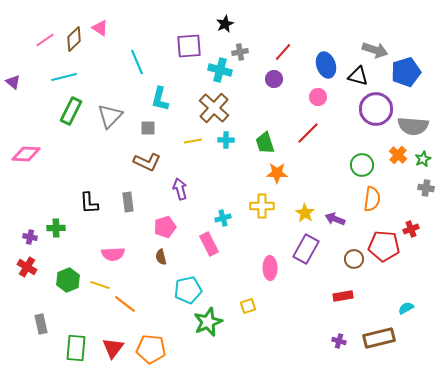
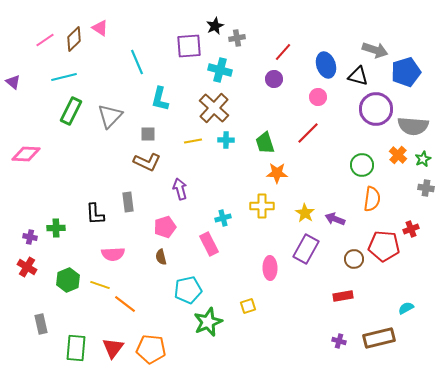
black star at (225, 24): moved 10 px left, 2 px down
gray cross at (240, 52): moved 3 px left, 14 px up
gray square at (148, 128): moved 6 px down
black L-shape at (89, 203): moved 6 px right, 11 px down
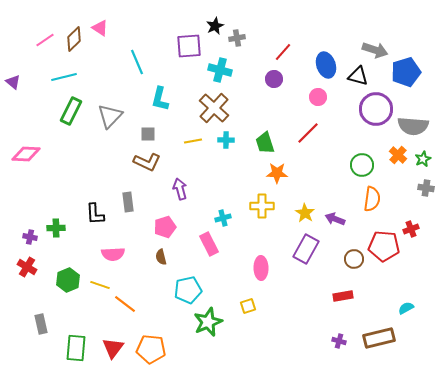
pink ellipse at (270, 268): moved 9 px left
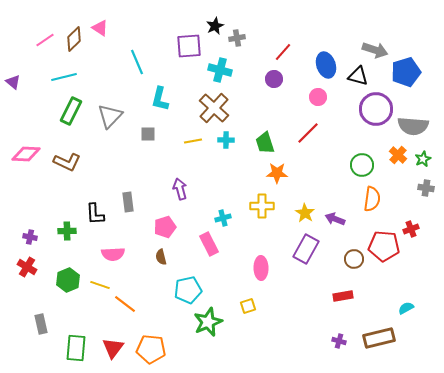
brown L-shape at (147, 162): moved 80 px left
green cross at (56, 228): moved 11 px right, 3 px down
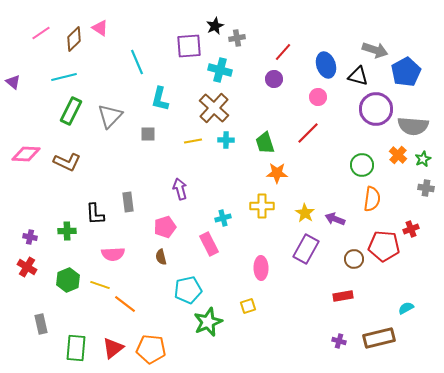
pink line at (45, 40): moved 4 px left, 7 px up
blue pentagon at (406, 72): rotated 12 degrees counterclockwise
red triangle at (113, 348): rotated 15 degrees clockwise
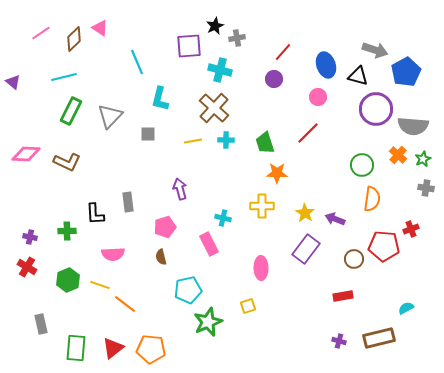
cyan cross at (223, 218): rotated 28 degrees clockwise
purple rectangle at (306, 249): rotated 8 degrees clockwise
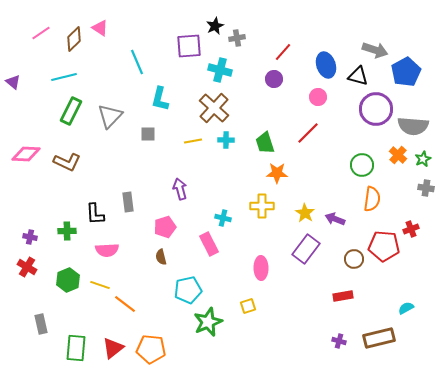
pink semicircle at (113, 254): moved 6 px left, 4 px up
